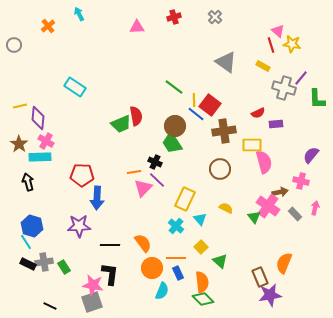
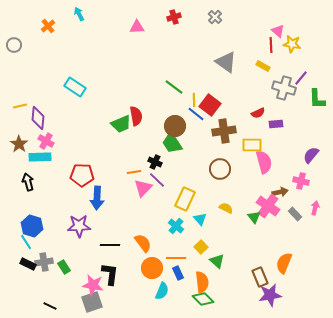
red line at (271, 45): rotated 14 degrees clockwise
green triangle at (220, 261): moved 3 px left
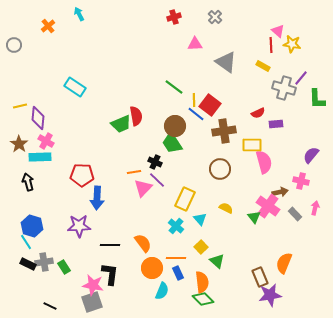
pink triangle at (137, 27): moved 58 px right, 17 px down
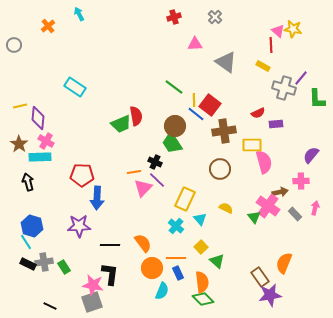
yellow star at (292, 44): moved 1 px right, 15 px up
pink cross at (301, 181): rotated 14 degrees counterclockwise
brown rectangle at (260, 277): rotated 12 degrees counterclockwise
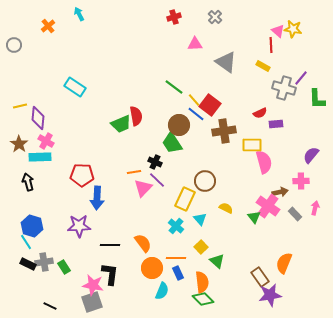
yellow line at (194, 100): rotated 40 degrees counterclockwise
red semicircle at (258, 113): moved 2 px right
brown circle at (175, 126): moved 4 px right, 1 px up
brown circle at (220, 169): moved 15 px left, 12 px down
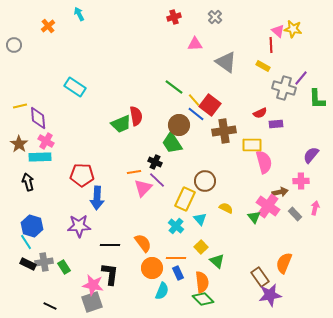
purple diamond at (38, 118): rotated 10 degrees counterclockwise
